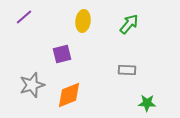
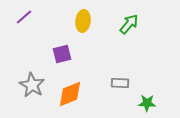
gray rectangle: moved 7 px left, 13 px down
gray star: rotated 25 degrees counterclockwise
orange diamond: moved 1 px right, 1 px up
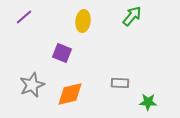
green arrow: moved 3 px right, 8 px up
purple square: moved 1 px up; rotated 36 degrees clockwise
gray star: rotated 20 degrees clockwise
orange diamond: rotated 8 degrees clockwise
green star: moved 1 px right, 1 px up
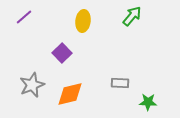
purple square: rotated 24 degrees clockwise
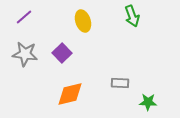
green arrow: rotated 120 degrees clockwise
yellow ellipse: rotated 25 degrees counterclockwise
gray star: moved 7 px left, 31 px up; rotated 30 degrees clockwise
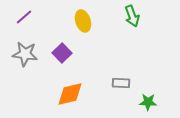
gray rectangle: moved 1 px right
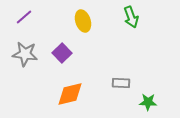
green arrow: moved 1 px left, 1 px down
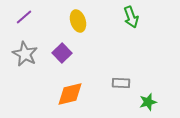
yellow ellipse: moved 5 px left
gray star: rotated 20 degrees clockwise
green star: rotated 18 degrees counterclockwise
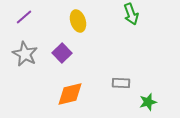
green arrow: moved 3 px up
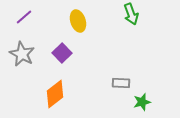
gray star: moved 3 px left
orange diamond: moved 15 px left; rotated 24 degrees counterclockwise
green star: moved 6 px left
